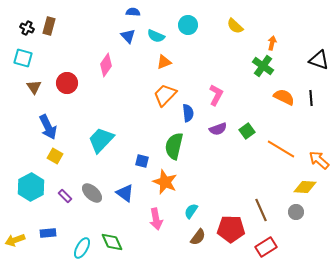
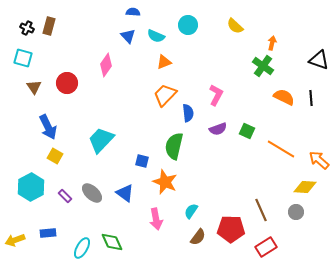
green square at (247, 131): rotated 28 degrees counterclockwise
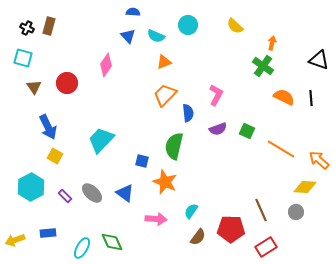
pink arrow at (156, 219): rotated 75 degrees counterclockwise
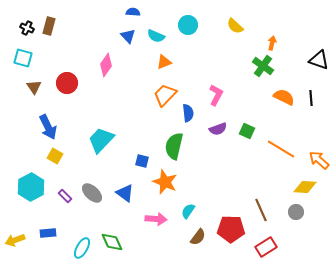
cyan semicircle at (191, 211): moved 3 px left
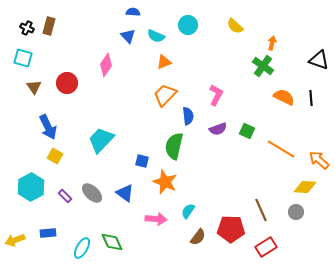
blue semicircle at (188, 113): moved 3 px down
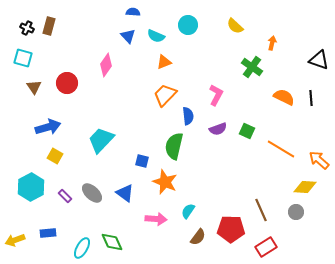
green cross at (263, 66): moved 11 px left, 1 px down
blue arrow at (48, 127): rotated 80 degrees counterclockwise
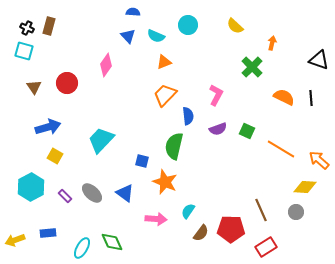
cyan square at (23, 58): moved 1 px right, 7 px up
green cross at (252, 67): rotated 10 degrees clockwise
brown semicircle at (198, 237): moved 3 px right, 4 px up
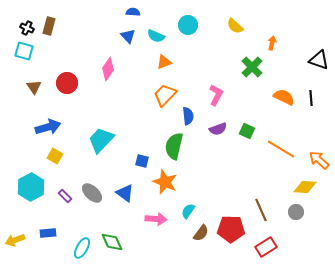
pink diamond at (106, 65): moved 2 px right, 4 px down
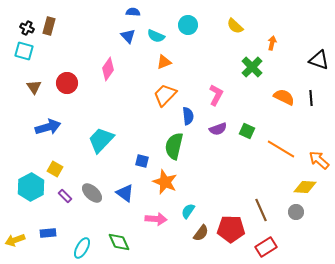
yellow square at (55, 156): moved 13 px down
green diamond at (112, 242): moved 7 px right
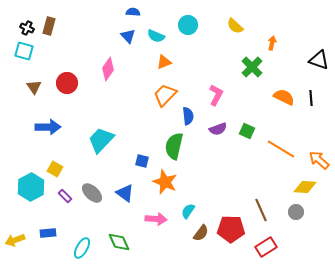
blue arrow at (48, 127): rotated 15 degrees clockwise
